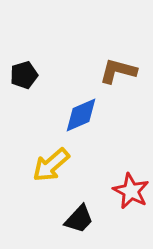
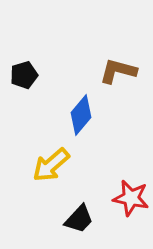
blue diamond: rotated 27 degrees counterclockwise
red star: moved 7 px down; rotated 15 degrees counterclockwise
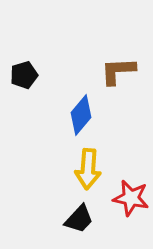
brown L-shape: rotated 18 degrees counterclockwise
yellow arrow: moved 37 px right, 4 px down; rotated 45 degrees counterclockwise
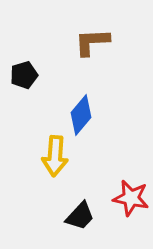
brown L-shape: moved 26 px left, 29 px up
yellow arrow: moved 33 px left, 13 px up
black trapezoid: moved 1 px right, 3 px up
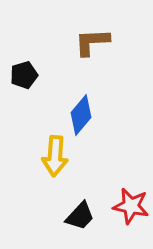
red star: moved 8 px down
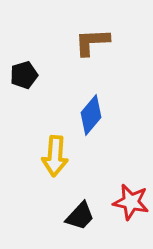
blue diamond: moved 10 px right
red star: moved 4 px up
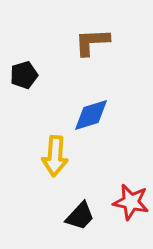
blue diamond: rotated 33 degrees clockwise
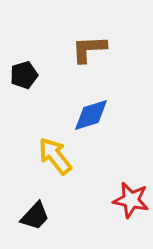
brown L-shape: moved 3 px left, 7 px down
yellow arrow: rotated 138 degrees clockwise
red star: moved 2 px up
black trapezoid: moved 45 px left
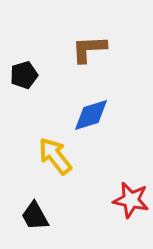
black trapezoid: rotated 108 degrees clockwise
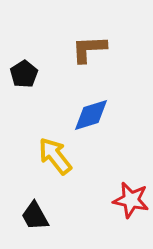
black pentagon: moved 1 px up; rotated 16 degrees counterclockwise
